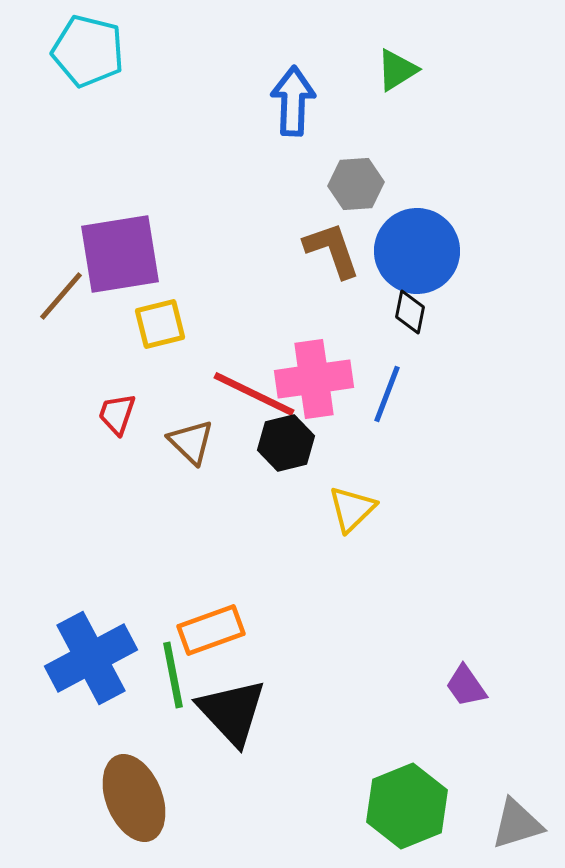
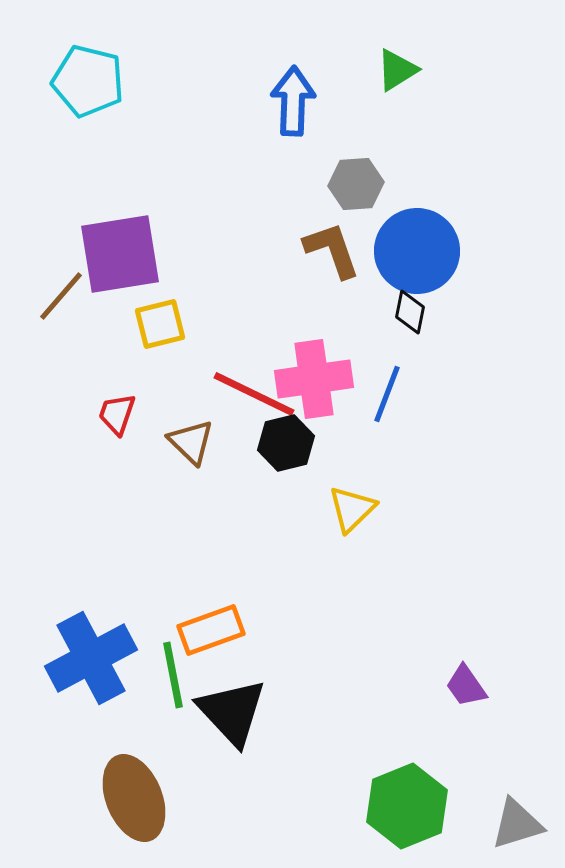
cyan pentagon: moved 30 px down
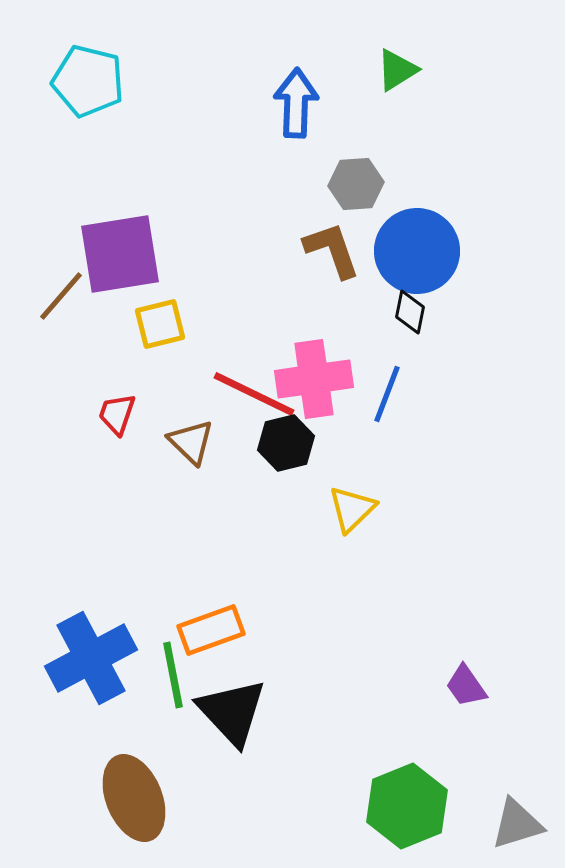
blue arrow: moved 3 px right, 2 px down
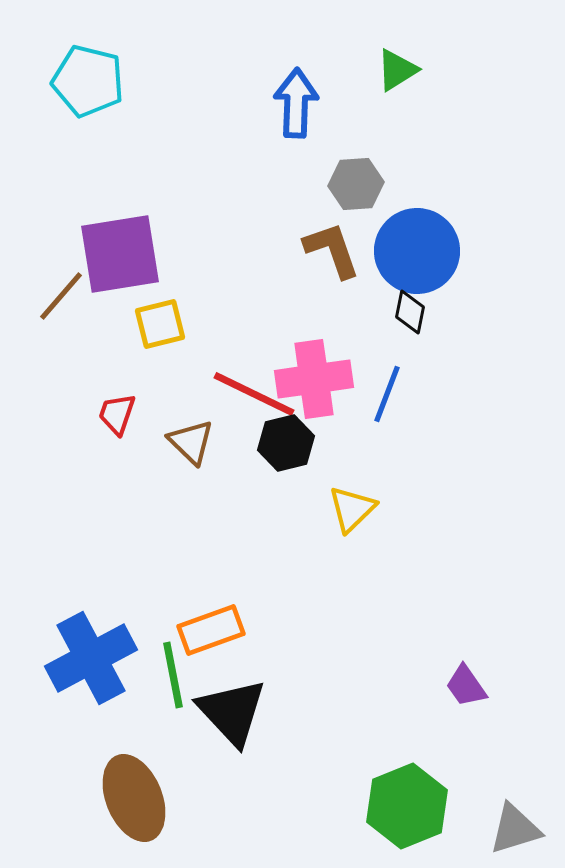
gray triangle: moved 2 px left, 5 px down
